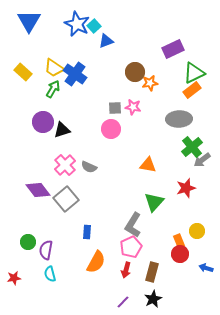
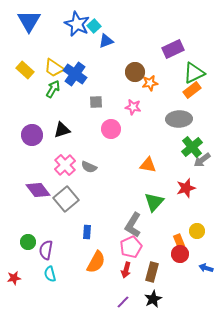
yellow rectangle at (23, 72): moved 2 px right, 2 px up
gray square at (115, 108): moved 19 px left, 6 px up
purple circle at (43, 122): moved 11 px left, 13 px down
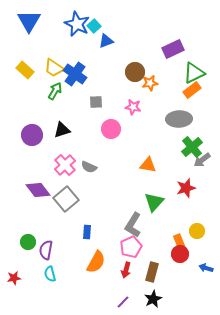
green arrow at (53, 89): moved 2 px right, 2 px down
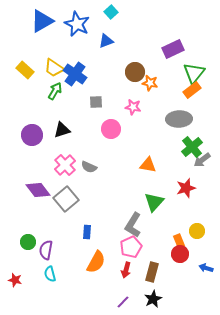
blue triangle at (29, 21): moved 13 px right; rotated 30 degrees clockwise
cyan square at (94, 26): moved 17 px right, 14 px up
green triangle at (194, 73): rotated 25 degrees counterclockwise
orange star at (150, 83): rotated 21 degrees clockwise
red star at (14, 278): moved 1 px right, 2 px down; rotated 24 degrees clockwise
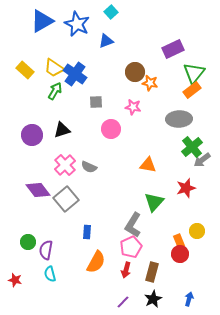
blue arrow at (206, 268): moved 17 px left, 31 px down; rotated 88 degrees clockwise
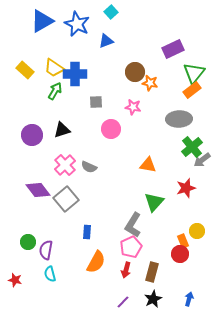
blue cross at (75, 74): rotated 35 degrees counterclockwise
orange rectangle at (179, 241): moved 4 px right
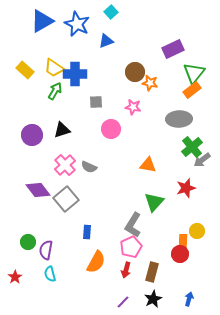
orange rectangle at (183, 241): rotated 24 degrees clockwise
red star at (15, 280): moved 3 px up; rotated 24 degrees clockwise
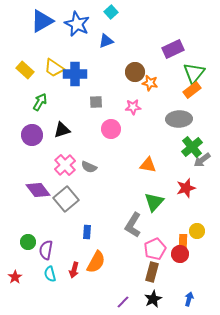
green arrow at (55, 91): moved 15 px left, 11 px down
pink star at (133, 107): rotated 14 degrees counterclockwise
pink pentagon at (131, 247): moved 24 px right, 2 px down
red arrow at (126, 270): moved 52 px left
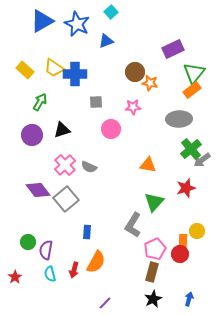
green cross at (192, 147): moved 1 px left, 2 px down
purple line at (123, 302): moved 18 px left, 1 px down
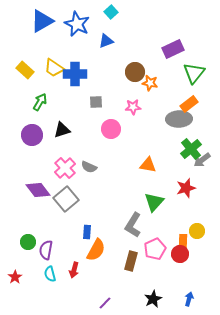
orange rectangle at (192, 90): moved 3 px left, 14 px down
pink cross at (65, 165): moved 3 px down
orange semicircle at (96, 262): moved 12 px up
brown rectangle at (152, 272): moved 21 px left, 11 px up
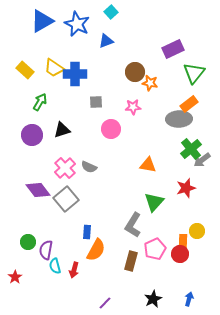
cyan semicircle at (50, 274): moved 5 px right, 8 px up
